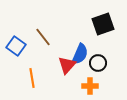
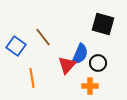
black square: rotated 35 degrees clockwise
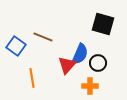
brown line: rotated 30 degrees counterclockwise
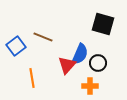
blue square: rotated 18 degrees clockwise
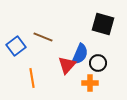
orange cross: moved 3 px up
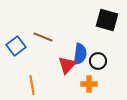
black square: moved 4 px right, 4 px up
blue semicircle: rotated 15 degrees counterclockwise
black circle: moved 2 px up
orange line: moved 7 px down
orange cross: moved 1 px left, 1 px down
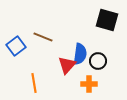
orange line: moved 2 px right, 2 px up
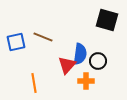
blue square: moved 4 px up; rotated 24 degrees clockwise
orange cross: moved 3 px left, 3 px up
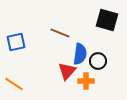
brown line: moved 17 px right, 4 px up
red triangle: moved 6 px down
orange line: moved 20 px left, 1 px down; rotated 48 degrees counterclockwise
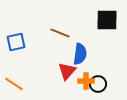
black square: rotated 15 degrees counterclockwise
black circle: moved 23 px down
